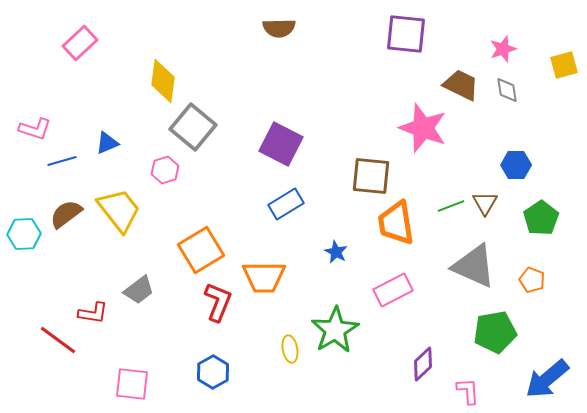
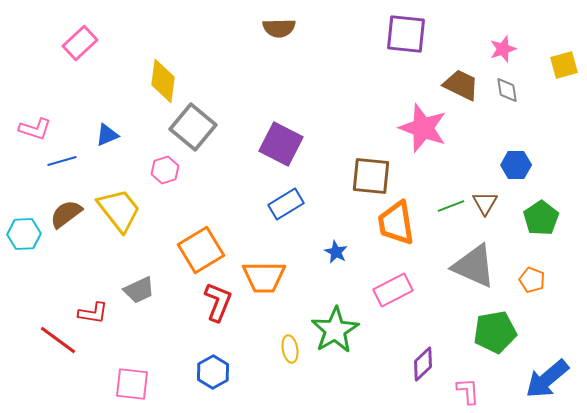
blue triangle at (107, 143): moved 8 px up
gray trapezoid at (139, 290): rotated 12 degrees clockwise
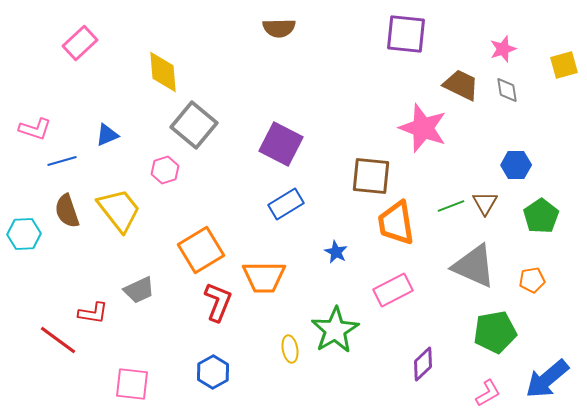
yellow diamond at (163, 81): moved 9 px up; rotated 12 degrees counterclockwise
gray square at (193, 127): moved 1 px right, 2 px up
brown semicircle at (66, 214): moved 1 px right, 3 px up; rotated 72 degrees counterclockwise
green pentagon at (541, 218): moved 2 px up
orange pentagon at (532, 280): rotated 30 degrees counterclockwise
pink L-shape at (468, 391): moved 20 px right, 2 px down; rotated 64 degrees clockwise
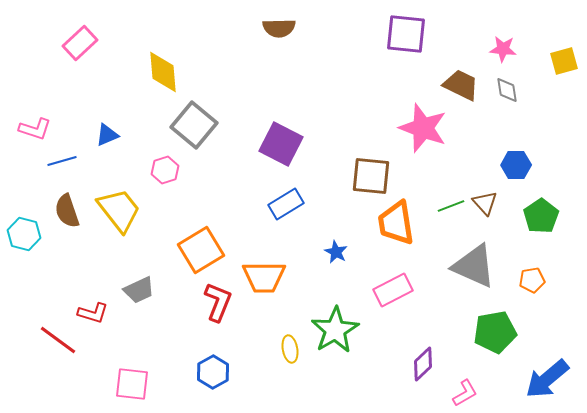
pink star at (503, 49): rotated 24 degrees clockwise
yellow square at (564, 65): moved 4 px up
brown triangle at (485, 203): rotated 12 degrees counterclockwise
cyan hexagon at (24, 234): rotated 16 degrees clockwise
red L-shape at (93, 313): rotated 8 degrees clockwise
pink L-shape at (488, 393): moved 23 px left
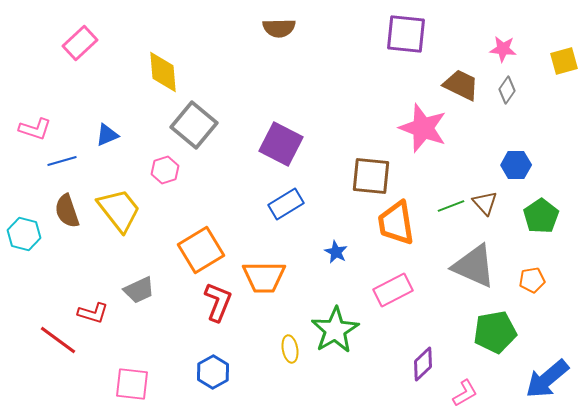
gray diamond at (507, 90): rotated 44 degrees clockwise
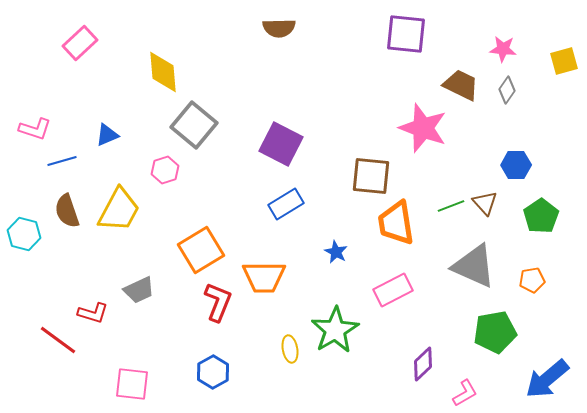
yellow trapezoid at (119, 210): rotated 66 degrees clockwise
